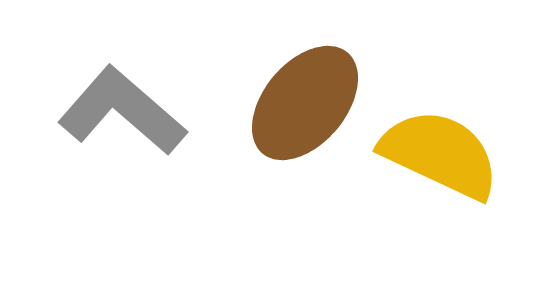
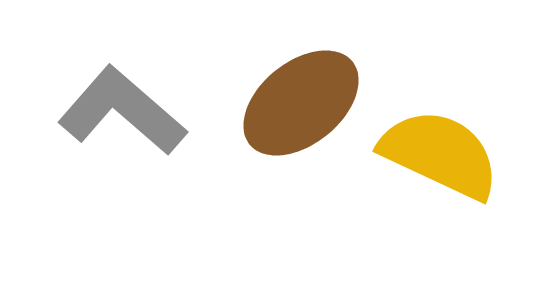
brown ellipse: moved 4 px left; rotated 11 degrees clockwise
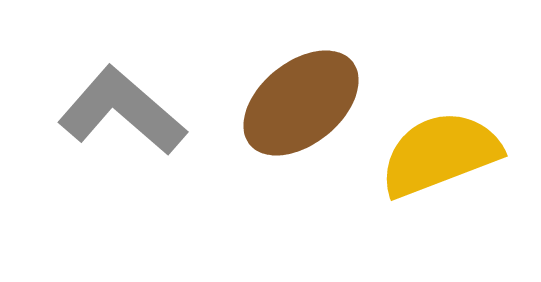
yellow semicircle: rotated 46 degrees counterclockwise
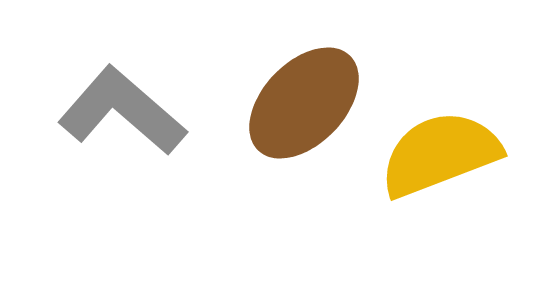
brown ellipse: moved 3 px right; rotated 7 degrees counterclockwise
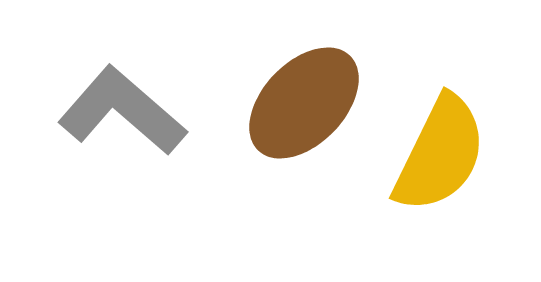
yellow semicircle: rotated 137 degrees clockwise
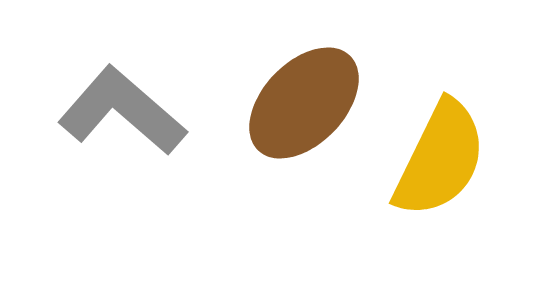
yellow semicircle: moved 5 px down
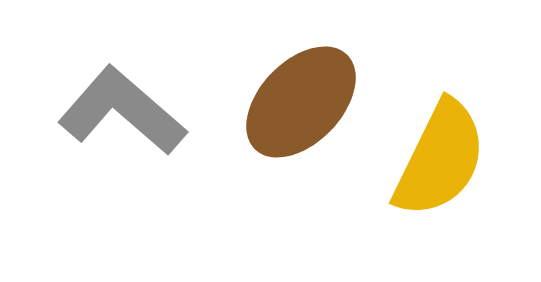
brown ellipse: moved 3 px left, 1 px up
